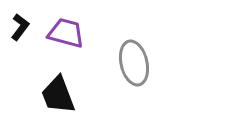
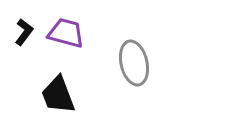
black L-shape: moved 4 px right, 5 px down
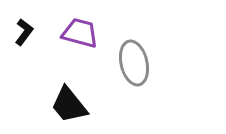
purple trapezoid: moved 14 px right
black trapezoid: moved 11 px right, 10 px down; rotated 18 degrees counterclockwise
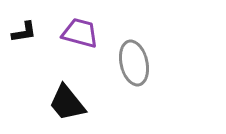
black L-shape: rotated 44 degrees clockwise
black trapezoid: moved 2 px left, 2 px up
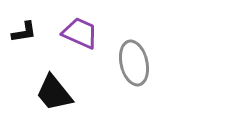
purple trapezoid: rotated 9 degrees clockwise
black trapezoid: moved 13 px left, 10 px up
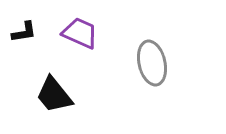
gray ellipse: moved 18 px right
black trapezoid: moved 2 px down
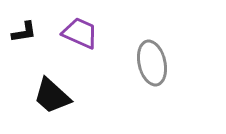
black trapezoid: moved 2 px left, 1 px down; rotated 9 degrees counterclockwise
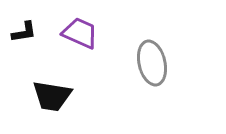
black trapezoid: rotated 33 degrees counterclockwise
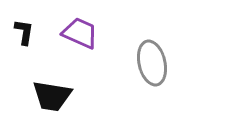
black L-shape: rotated 72 degrees counterclockwise
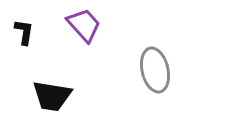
purple trapezoid: moved 4 px right, 8 px up; rotated 24 degrees clockwise
gray ellipse: moved 3 px right, 7 px down
